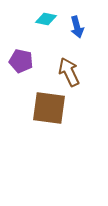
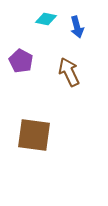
purple pentagon: rotated 15 degrees clockwise
brown square: moved 15 px left, 27 px down
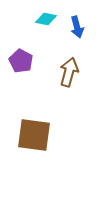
brown arrow: rotated 40 degrees clockwise
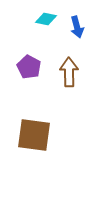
purple pentagon: moved 8 px right, 6 px down
brown arrow: rotated 16 degrees counterclockwise
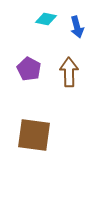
purple pentagon: moved 2 px down
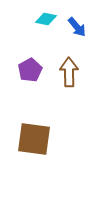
blue arrow: rotated 25 degrees counterclockwise
purple pentagon: moved 1 px right, 1 px down; rotated 15 degrees clockwise
brown square: moved 4 px down
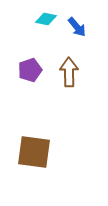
purple pentagon: rotated 10 degrees clockwise
brown square: moved 13 px down
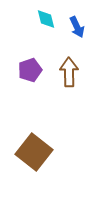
cyan diamond: rotated 65 degrees clockwise
blue arrow: rotated 15 degrees clockwise
brown square: rotated 30 degrees clockwise
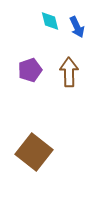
cyan diamond: moved 4 px right, 2 px down
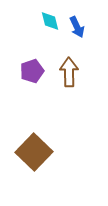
purple pentagon: moved 2 px right, 1 px down
brown square: rotated 6 degrees clockwise
